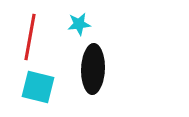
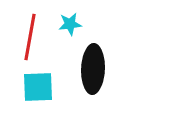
cyan star: moved 9 px left
cyan square: rotated 16 degrees counterclockwise
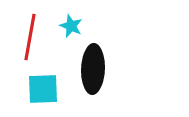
cyan star: moved 1 px right, 2 px down; rotated 30 degrees clockwise
cyan square: moved 5 px right, 2 px down
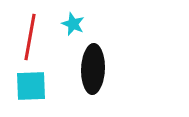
cyan star: moved 2 px right, 2 px up
cyan square: moved 12 px left, 3 px up
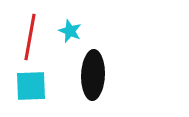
cyan star: moved 3 px left, 7 px down
black ellipse: moved 6 px down
